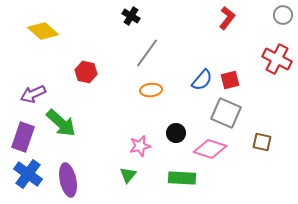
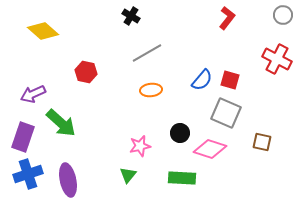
gray line: rotated 24 degrees clockwise
red square: rotated 30 degrees clockwise
black circle: moved 4 px right
blue cross: rotated 36 degrees clockwise
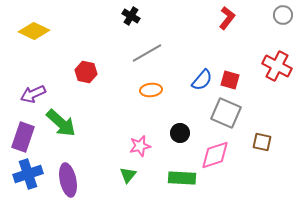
yellow diamond: moved 9 px left; rotated 16 degrees counterclockwise
red cross: moved 7 px down
pink diamond: moved 5 px right, 6 px down; rotated 36 degrees counterclockwise
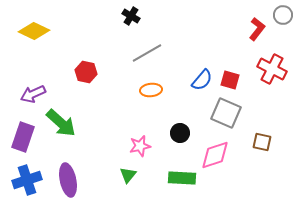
red L-shape: moved 30 px right, 11 px down
red cross: moved 5 px left, 3 px down
blue cross: moved 1 px left, 6 px down
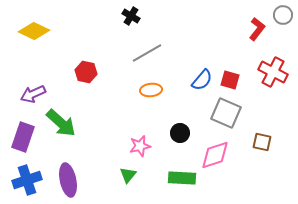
red cross: moved 1 px right, 3 px down
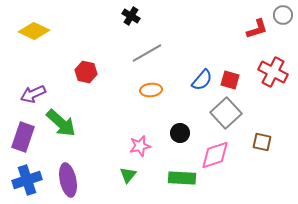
red L-shape: rotated 35 degrees clockwise
gray square: rotated 24 degrees clockwise
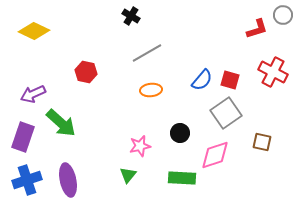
gray square: rotated 8 degrees clockwise
